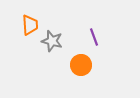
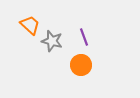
orange trapezoid: rotated 45 degrees counterclockwise
purple line: moved 10 px left
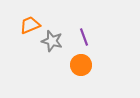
orange trapezoid: rotated 65 degrees counterclockwise
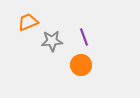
orange trapezoid: moved 2 px left, 3 px up
gray star: rotated 20 degrees counterclockwise
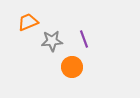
purple line: moved 2 px down
orange circle: moved 9 px left, 2 px down
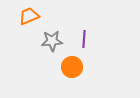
orange trapezoid: moved 1 px right, 6 px up
purple line: rotated 24 degrees clockwise
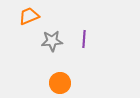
orange circle: moved 12 px left, 16 px down
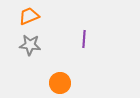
gray star: moved 22 px left, 4 px down; rotated 10 degrees clockwise
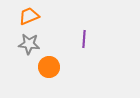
gray star: moved 1 px left, 1 px up
orange circle: moved 11 px left, 16 px up
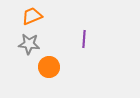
orange trapezoid: moved 3 px right
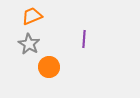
gray star: rotated 25 degrees clockwise
